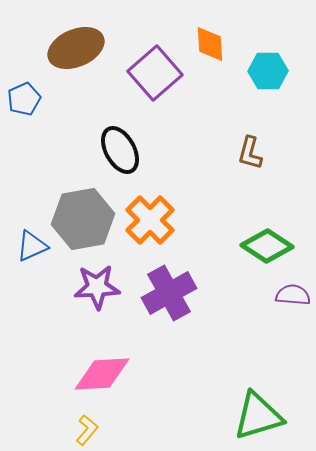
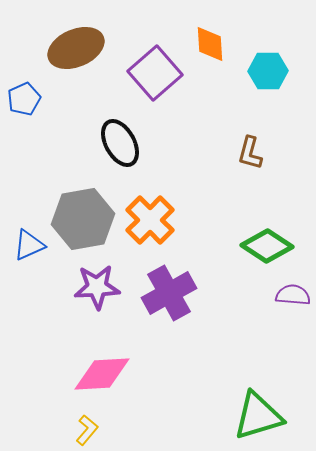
black ellipse: moved 7 px up
blue triangle: moved 3 px left, 1 px up
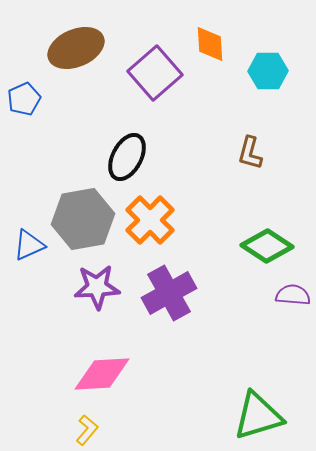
black ellipse: moved 7 px right, 14 px down; rotated 57 degrees clockwise
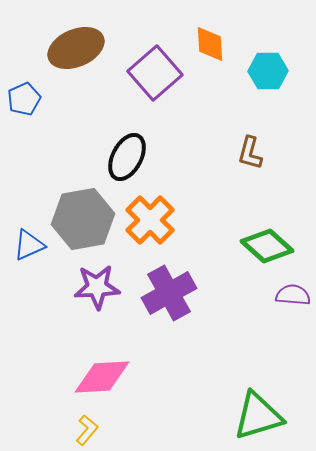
green diamond: rotated 9 degrees clockwise
pink diamond: moved 3 px down
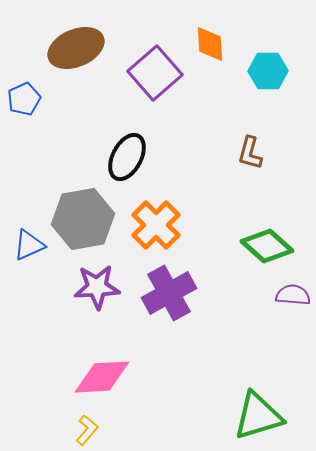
orange cross: moved 6 px right, 5 px down
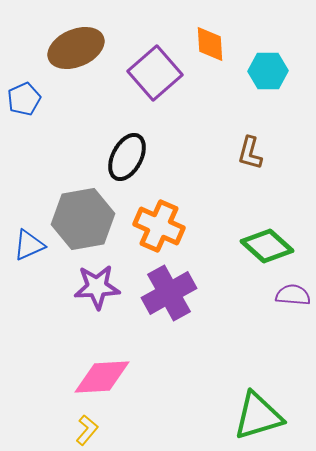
orange cross: moved 3 px right, 1 px down; rotated 21 degrees counterclockwise
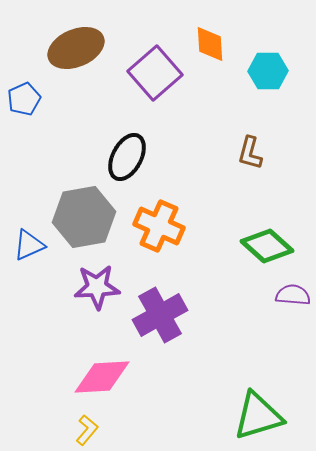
gray hexagon: moved 1 px right, 2 px up
purple cross: moved 9 px left, 22 px down
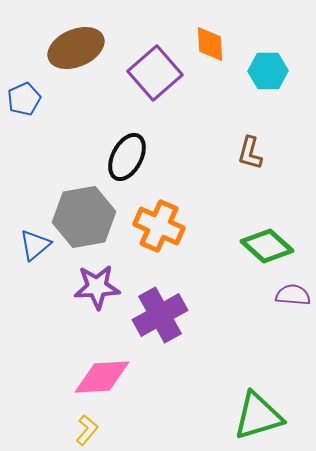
blue triangle: moved 6 px right; rotated 16 degrees counterclockwise
